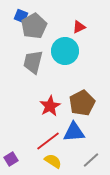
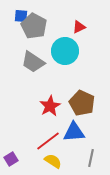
blue square: rotated 16 degrees counterclockwise
gray pentagon: rotated 15 degrees counterclockwise
gray trapezoid: rotated 70 degrees counterclockwise
brown pentagon: rotated 20 degrees counterclockwise
gray line: moved 2 px up; rotated 36 degrees counterclockwise
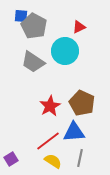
gray line: moved 11 px left
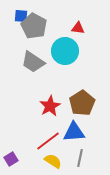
red triangle: moved 1 px left, 1 px down; rotated 32 degrees clockwise
brown pentagon: rotated 15 degrees clockwise
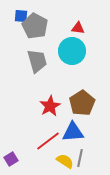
gray pentagon: moved 1 px right
cyan circle: moved 7 px right
gray trapezoid: moved 4 px right, 1 px up; rotated 140 degrees counterclockwise
blue triangle: moved 1 px left
yellow semicircle: moved 12 px right
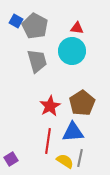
blue square: moved 5 px left, 5 px down; rotated 24 degrees clockwise
red triangle: moved 1 px left
red line: rotated 45 degrees counterclockwise
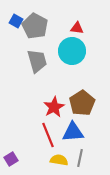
red star: moved 4 px right, 1 px down
red line: moved 6 px up; rotated 30 degrees counterclockwise
yellow semicircle: moved 6 px left, 1 px up; rotated 24 degrees counterclockwise
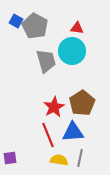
gray trapezoid: moved 9 px right
purple square: moved 1 px left, 1 px up; rotated 24 degrees clockwise
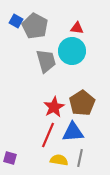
red line: rotated 45 degrees clockwise
purple square: rotated 24 degrees clockwise
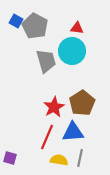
red line: moved 1 px left, 2 px down
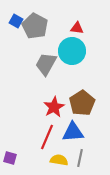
gray trapezoid: moved 3 px down; rotated 135 degrees counterclockwise
